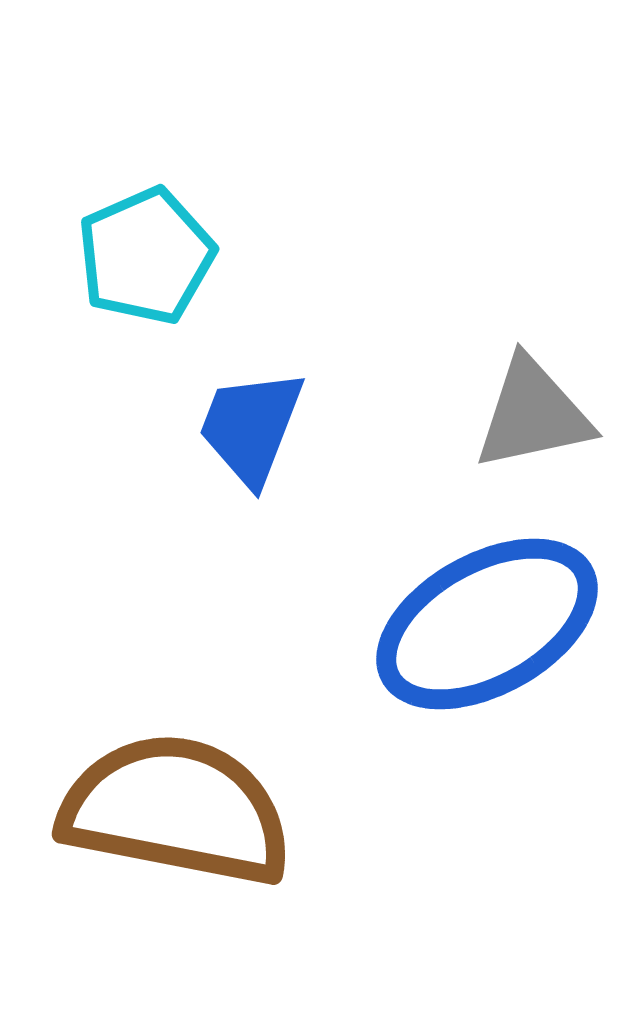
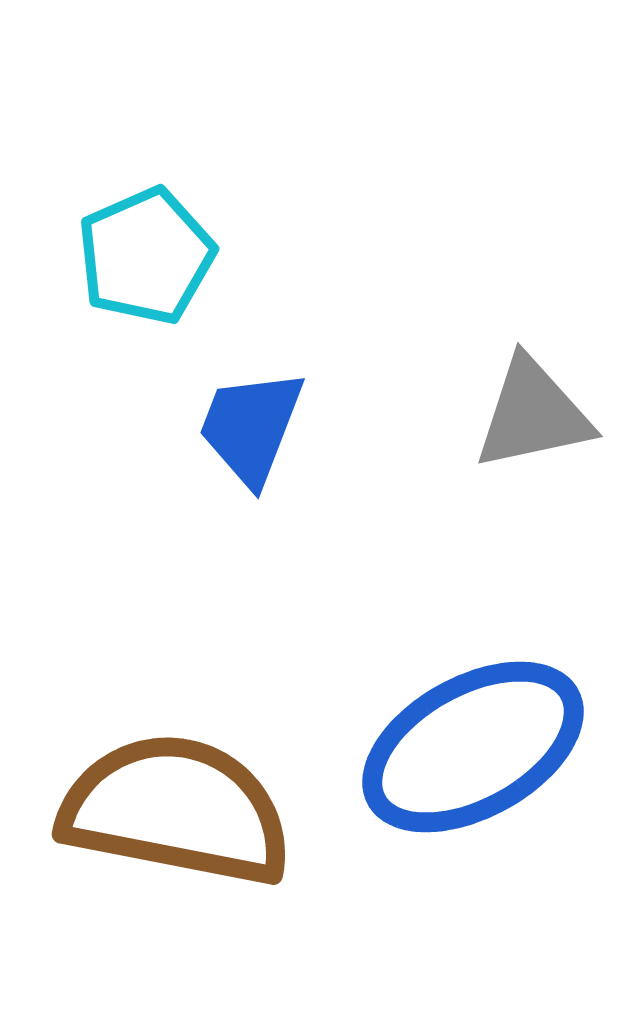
blue ellipse: moved 14 px left, 123 px down
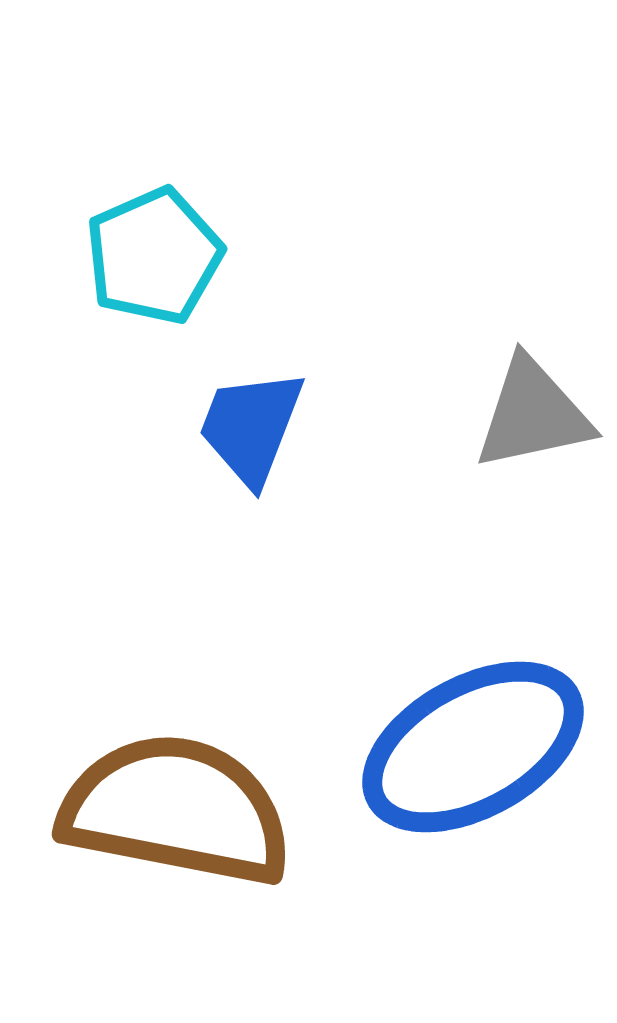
cyan pentagon: moved 8 px right
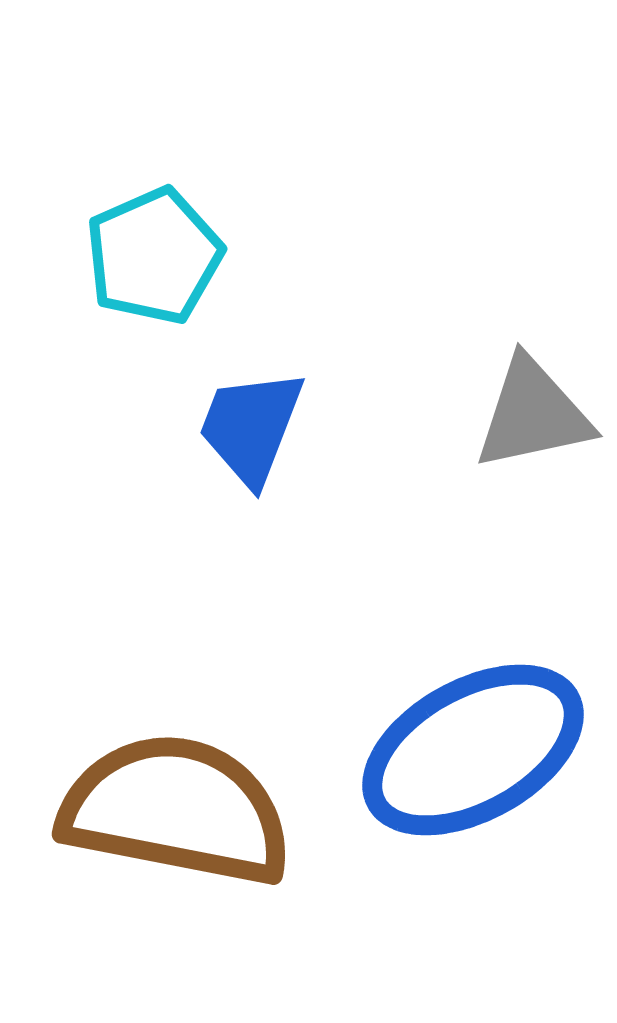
blue ellipse: moved 3 px down
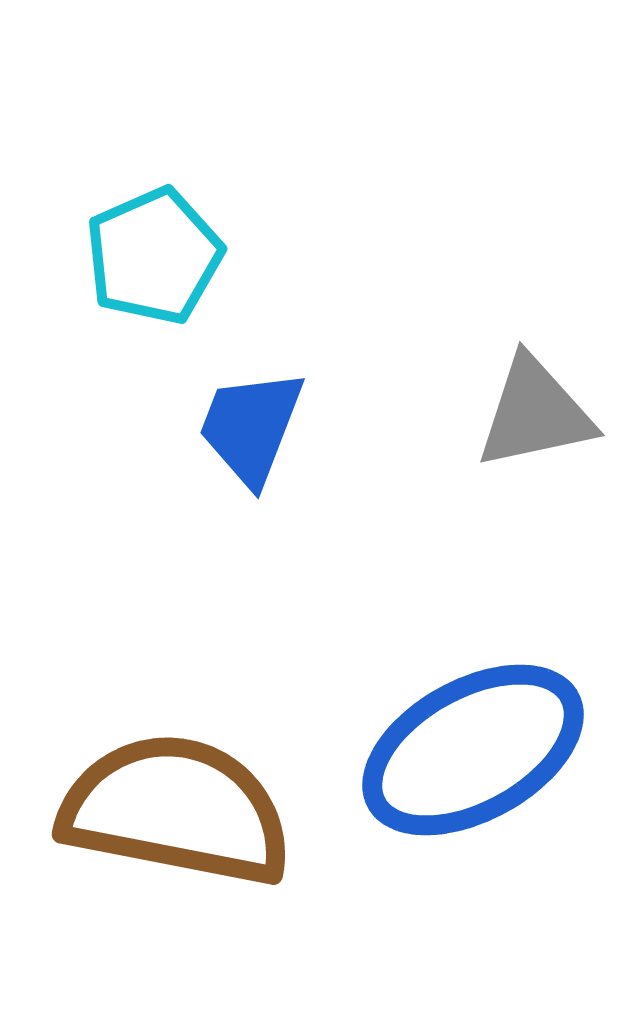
gray triangle: moved 2 px right, 1 px up
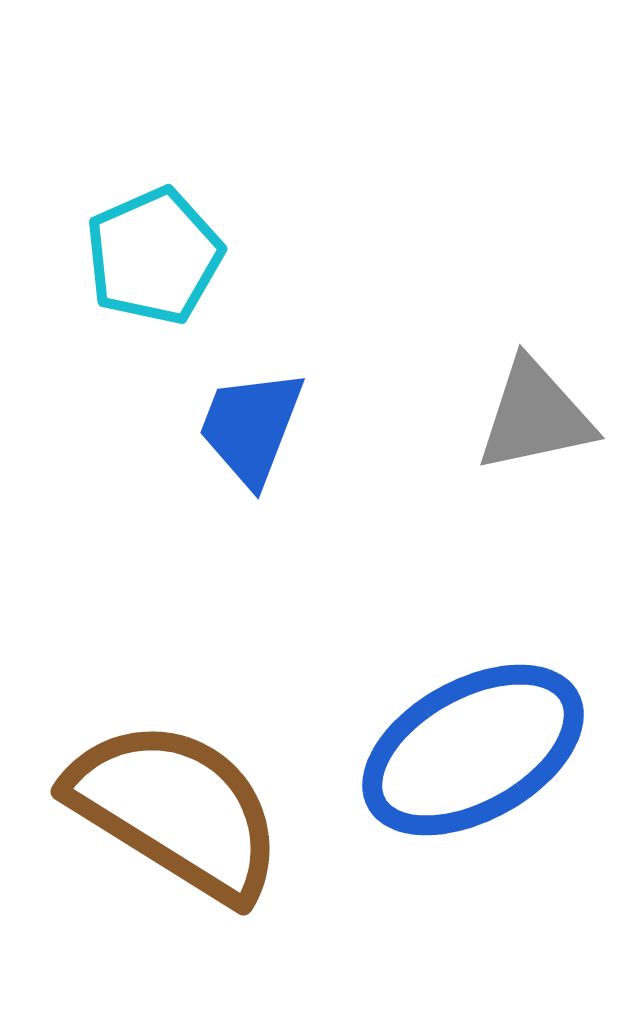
gray triangle: moved 3 px down
brown semicircle: rotated 21 degrees clockwise
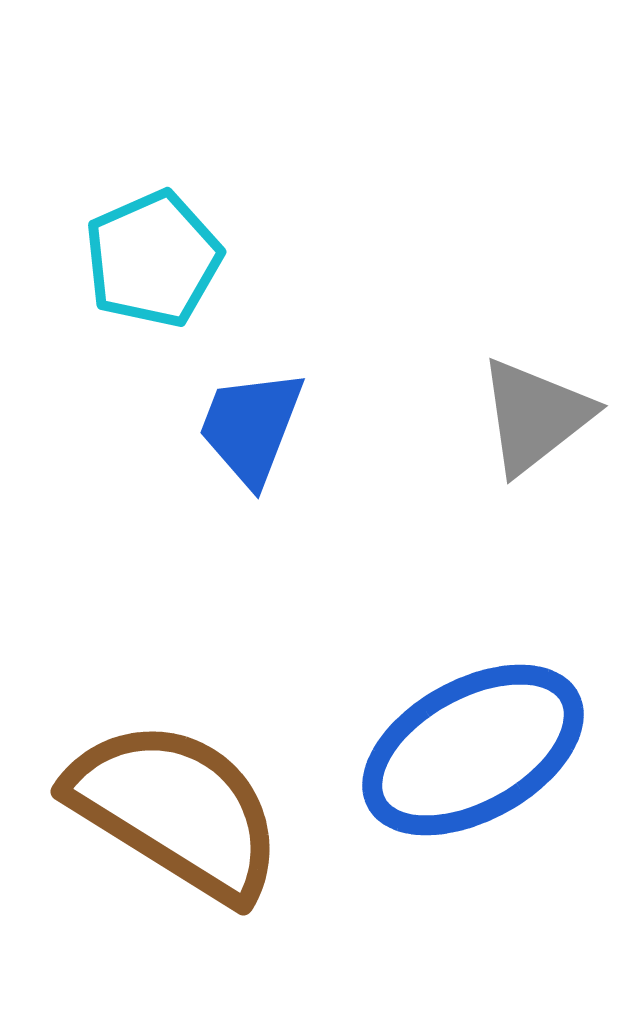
cyan pentagon: moved 1 px left, 3 px down
gray triangle: rotated 26 degrees counterclockwise
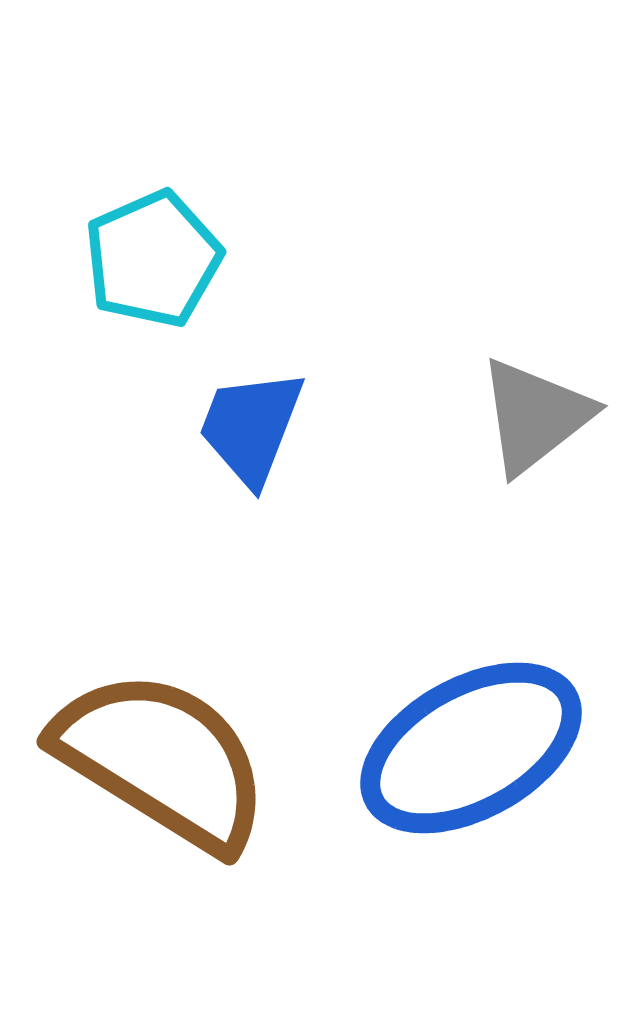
blue ellipse: moved 2 px left, 2 px up
brown semicircle: moved 14 px left, 50 px up
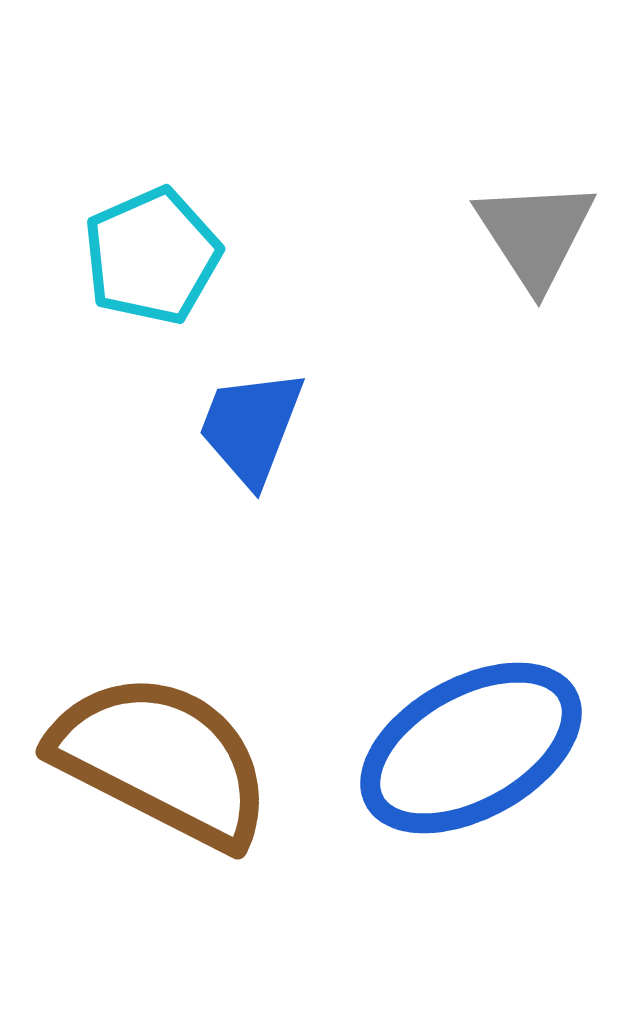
cyan pentagon: moved 1 px left, 3 px up
gray triangle: moved 182 px up; rotated 25 degrees counterclockwise
brown semicircle: rotated 5 degrees counterclockwise
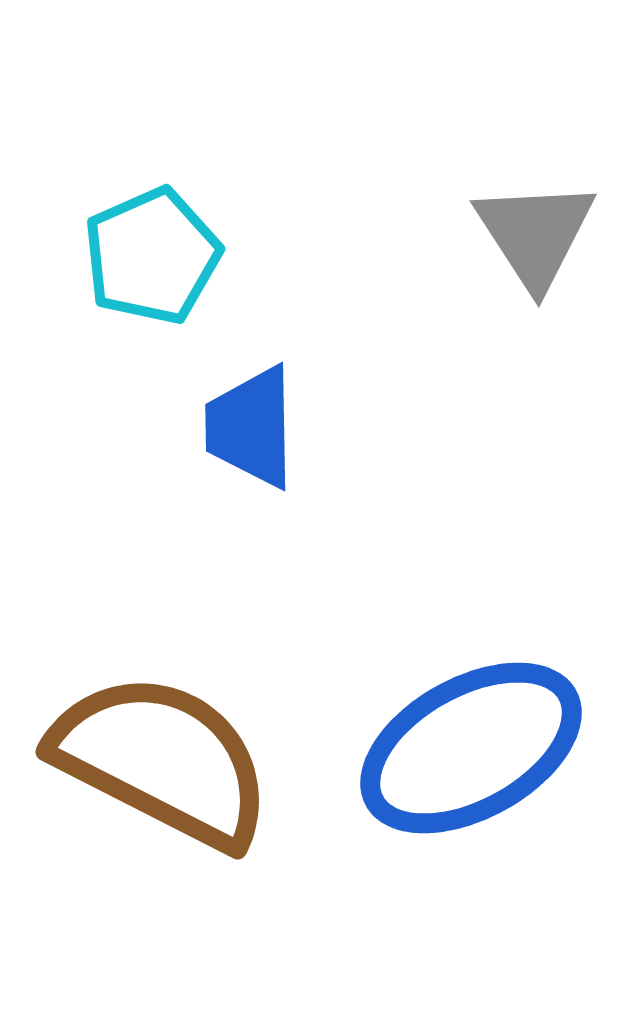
blue trapezoid: rotated 22 degrees counterclockwise
